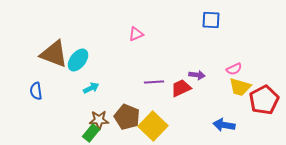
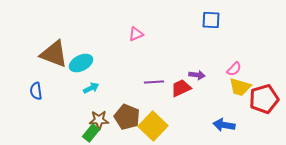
cyan ellipse: moved 3 px right, 3 px down; rotated 25 degrees clockwise
pink semicircle: rotated 21 degrees counterclockwise
red pentagon: moved 1 px up; rotated 12 degrees clockwise
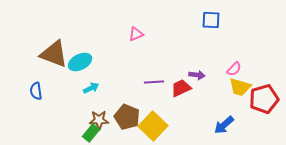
cyan ellipse: moved 1 px left, 1 px up
blue arrow: rotated 50 degrees counterclockwise
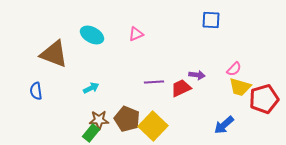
cyan ellipse: moved 12 px right, 27 px up; rotated 55 degrees clockwise
brown pentagon: moved 2 px down
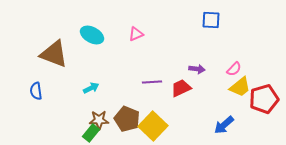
purple arrow: moved 6 px up
purple line: moved 2 px left
yellow trapezoid: rotated 55 degrees counterclockwise
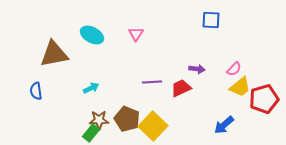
pink triangle: rotated 35 degrees counterclockwise
brown triangle: rotated 32 degrees counterclockwise
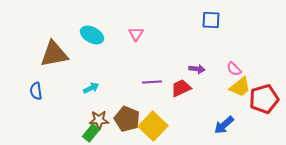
pink semicircle: rotated 91 degrees clockwise
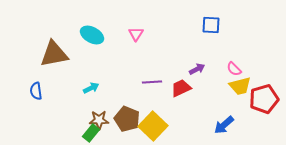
blue square: moved 5 px down
purple arrow: rotated 35 degrees counterclockwise
yellow trapezoid: moved 1 px up; rotated 25 degrees clockwise
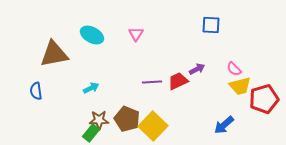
red trapezoid: moved 3 px left, 7 px up
